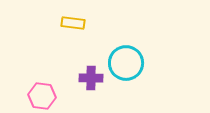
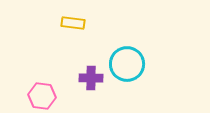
cyan circle: moved 1 px right, 1 px down
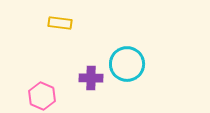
yellow rectangle: moved 13 px left
pink hexagon: rotated 16 degrees clockwise
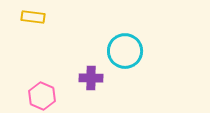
yellow rectangle: moved 27 px left, 6 px up
cyan circle: moved 2 px left, 13 px up
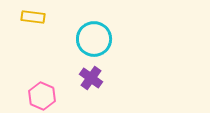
cyan circle: moved 31 px left, 12 px up
purple cross: rotated 35 degrees clockwise
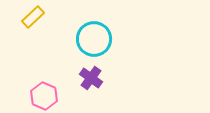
yellow rectangle: rotated 50 degrees counterclockwise
pink hexagon: moved 2 px right
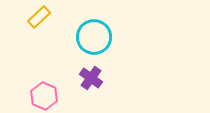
yellow rectangle: moved 6 px right
cyan circle: moved 2 px up
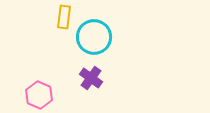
yellow rectangle: moved 25 px right; rotated 40 degrees counterclockwise
pink hexagon: moved 5 px left, 1 px up
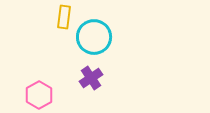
purple cross: rotated 20 degrees clockwise
pink hexagon: rotated 8 degrees clockwise
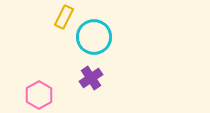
yellow rectangle: rotated 20 degrees clockwise
